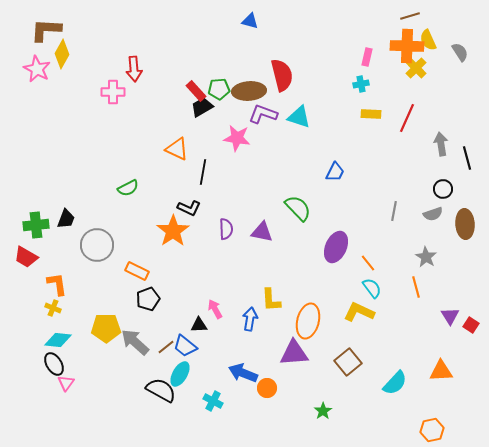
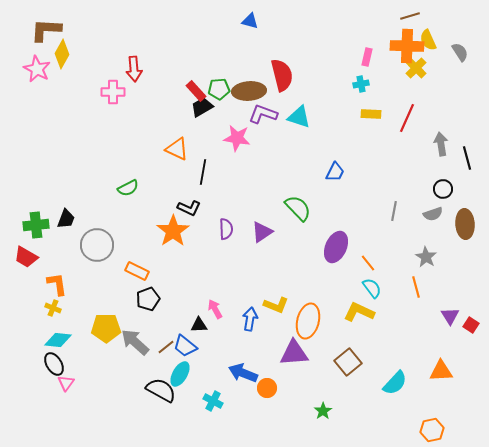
purple triangle at (262, 232): rotated 45 degrees counterclockwise
yellow L-shape at (271, 300): moved 5 px right, 5 px down; rotated 65 degrees counterclockwise
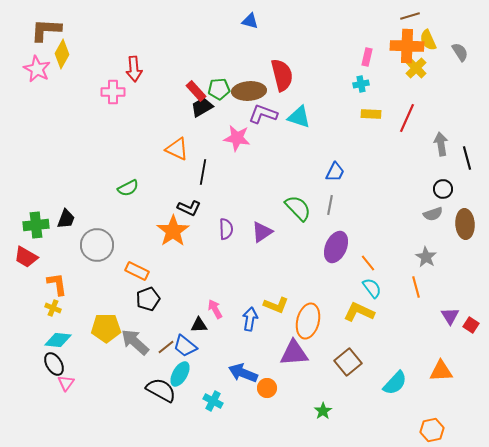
gray line at (394, 211): moved 64 px left, 6 px up
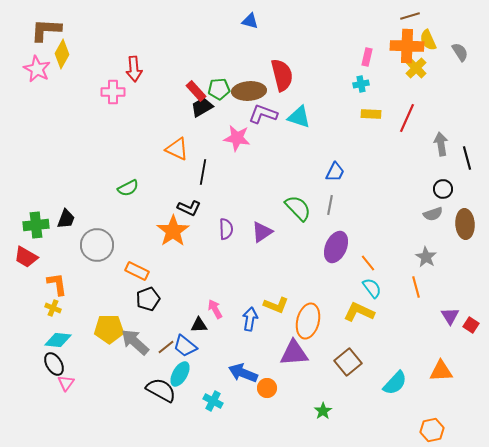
yellow pentagon at (106, 328): moved 3 px right, 1 px down
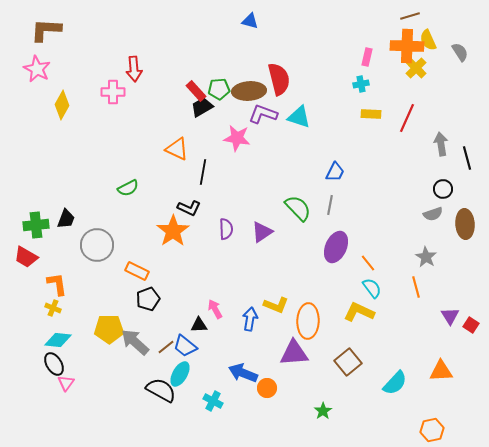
yellow diamond at (62, 54): moved 51 px down
red semicircle at (282, 75): moved 3 px left, 4 px down
orange ellipse at (308, 321): rotated 12 degrees counterclockwise
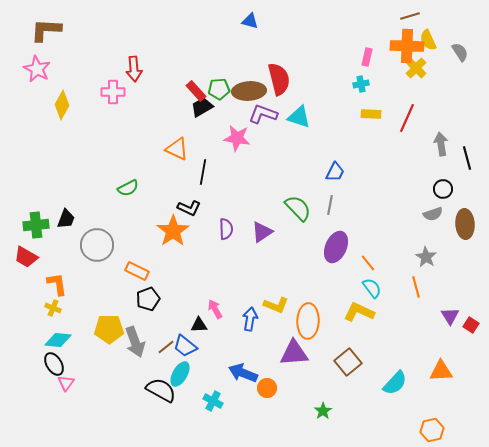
gray arrow at (135, 342): rotated 152 degrees counterclockwise
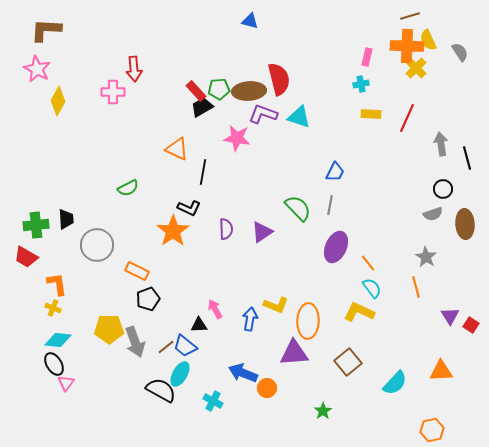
yellow diamond at (62, 105): moved 4 px left, 4 px up
black trapezoid at (66, 219): rotated 25 degrees counterclockwise
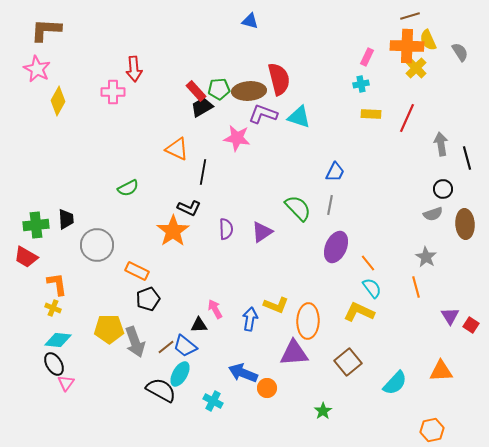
pink rectangle at (367, 57): rotated 12 degrees clockwise
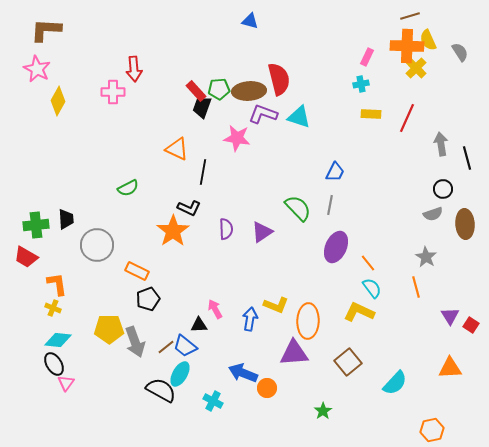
black trapezoid at (202, 107): rotated 40 degrees counterclockwise
orange triangle at (441, 371): moved 9 px right, 3 px up
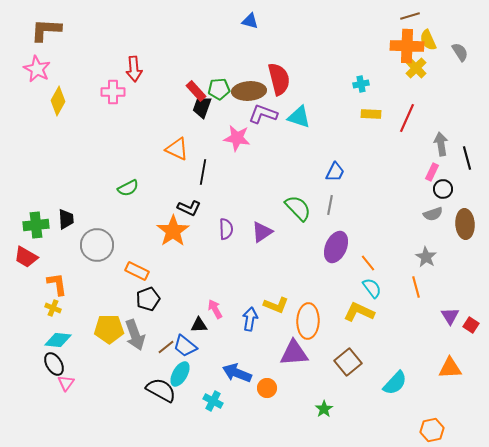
pink rectangle at (367, 57): moved 65 px right, 115 px down
gray arrow at (135, 342): moved 7 px up
blue arrow at (243, 373): moved 6 px left
green star at (323, 411): moved 1 px right, 2 px up
